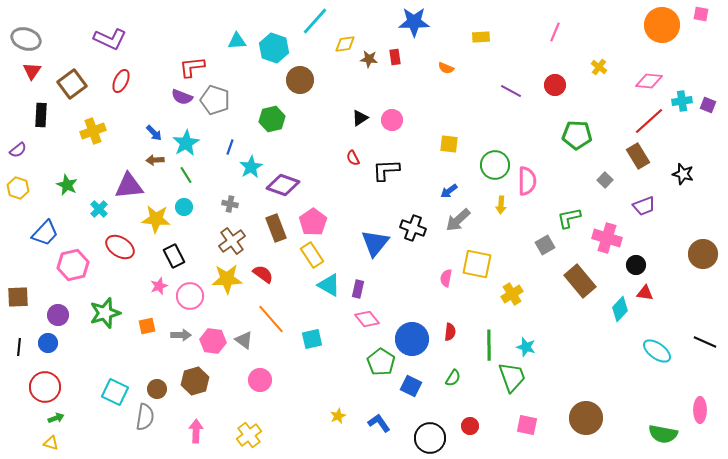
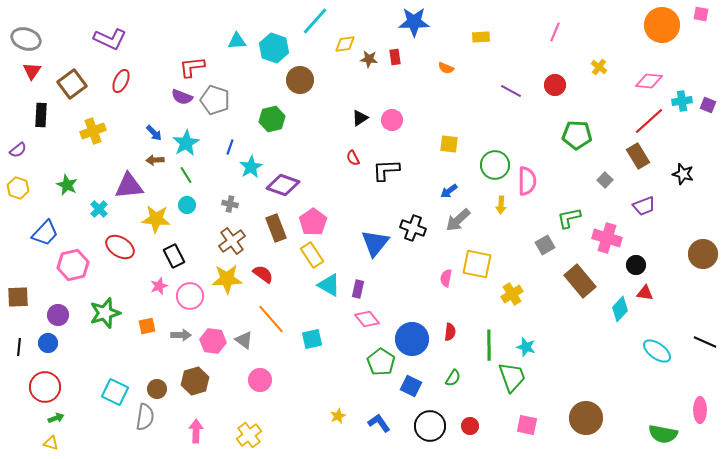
cyan circle at (184, 207): moved 3 px right, 2 px up
black circle at (430, 438): moved 12 px up
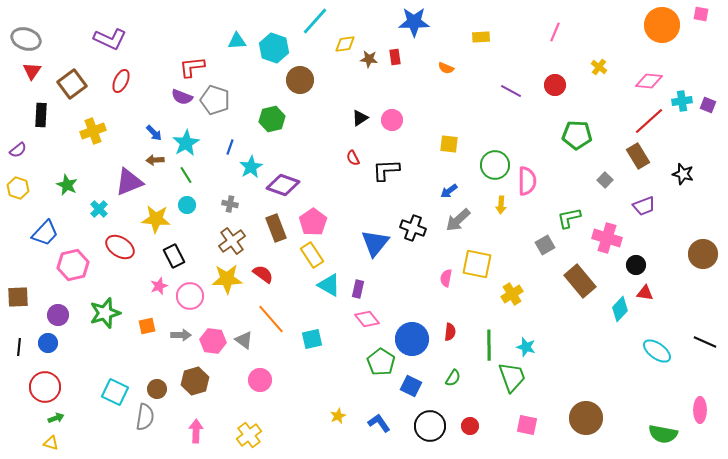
purple triangle at (129, 186): moved 4 px up; rotated 16 degrees counterclockwise
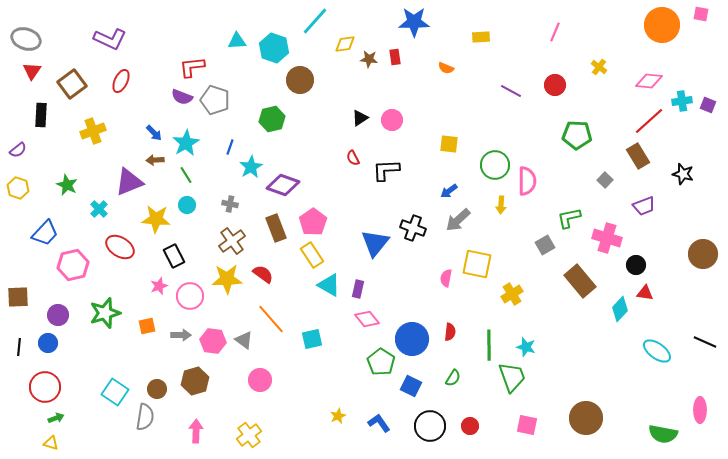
cyan square at (115, 392): rotated 8 degrees clockwise
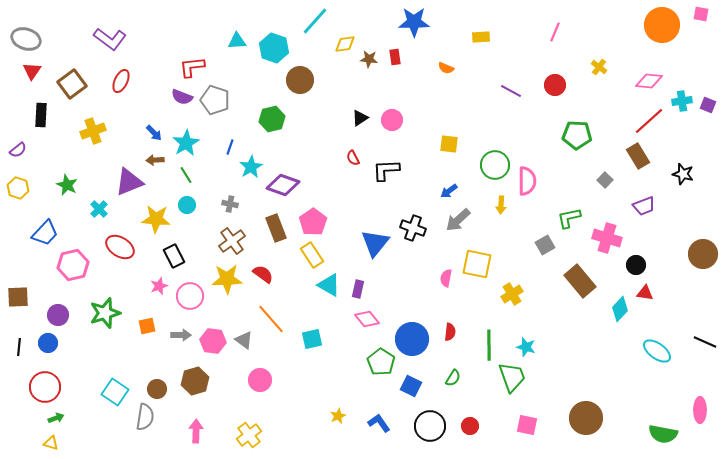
purple L-shape at (110, 39): rotated 12 degrees clockwise
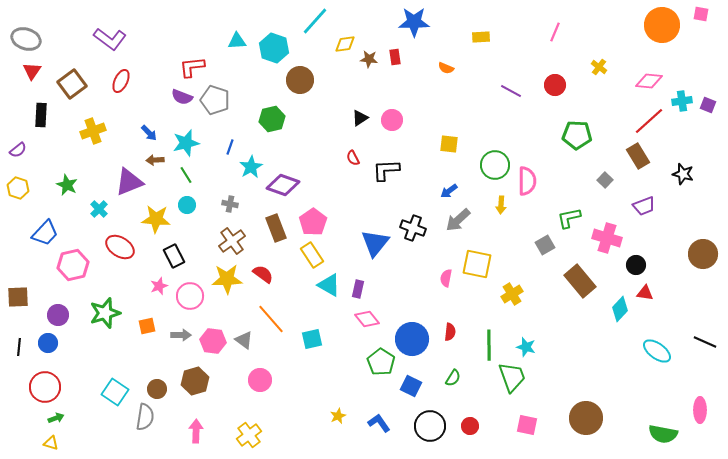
blue arrow at (154, 133): moved 5 px left
cyan star at (186, 143): rotated 16 degrees clockwise
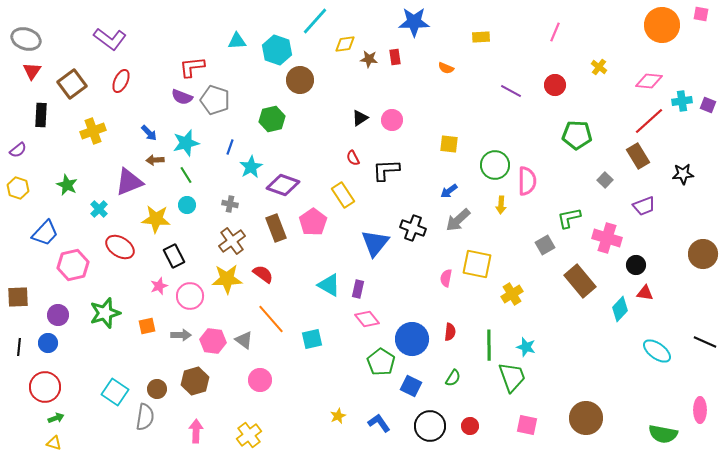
cyan hexagon at (274, 48): moved 3 px right, 2 px down
black star at (683, 174): rotated 20 degrees counterclockwise
yellow rectangle at (312, 255): moved 31 px right, 60 px up
yellow triangle at (51, 443): moved 3 px right
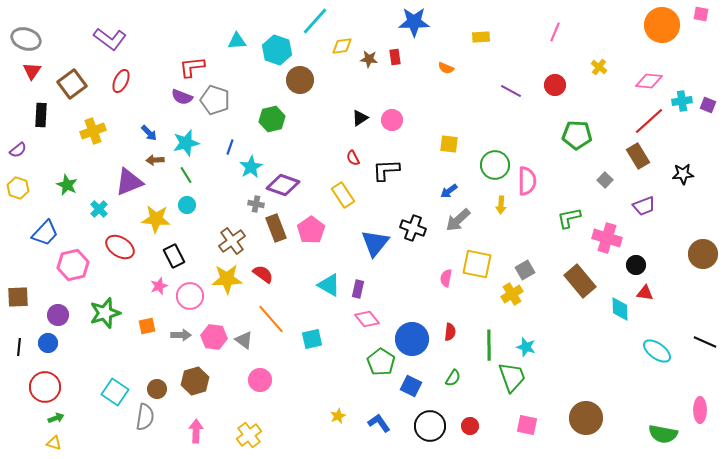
yellow diamond at (345, 44): moved 3 px left, 2 px down
gray cross at (230, 204): moved 26 px right
pink pentagon at (313, 222): moved 2 px left, 8 px down
gray square at (545, 245): moved 20 px left, 25 px down
cyan diamond at (620, 309): rotated 45 degrees counterclockwise
pink hexagon at (213, 341): moved 1 px right, 4 px up
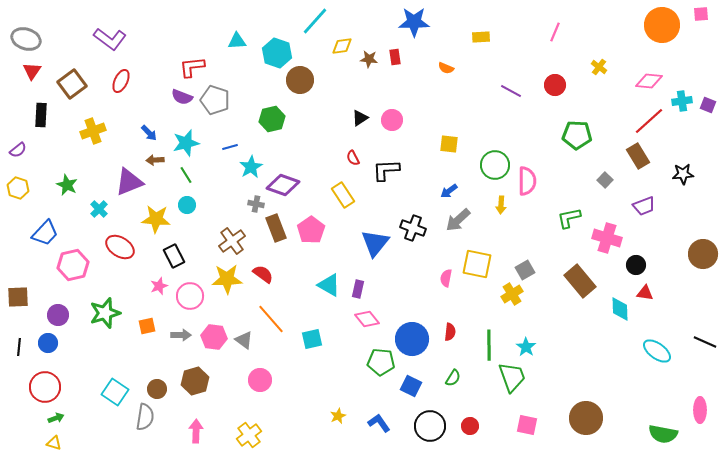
pink square at (701, 14): rotated 14 degrees counterclockwise
cyan hexagon at (277, 50): moved 3 px down
blue line at (230, 147): rotated 56 degrees clockwise
cyan star at (526, 347): rotated 18 degrees clockwise
green pentagon at (381, 362): rotated 28 degrees counterclockwise
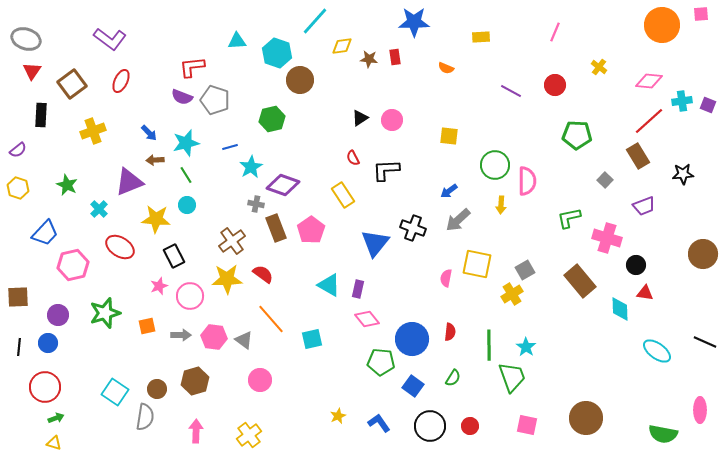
yellow square at (449, 144): moved 8 px up
blue square at (411, 386): moved 2 px right; rotated 10 degrees clockwise
